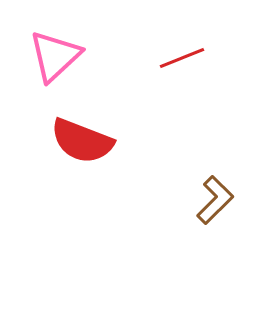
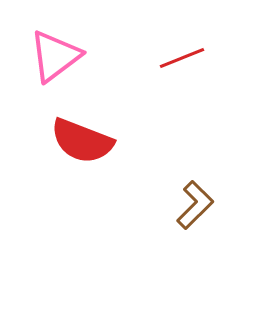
pink triangle: rotated 6 degrees clockwise
brown L-shape: moved 20 px left, 5 px down
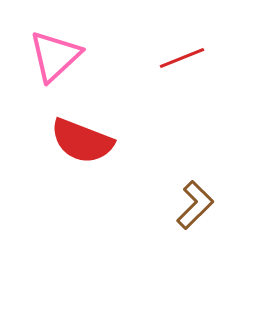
pink triangle: rotated 6 degrees counterclockwise
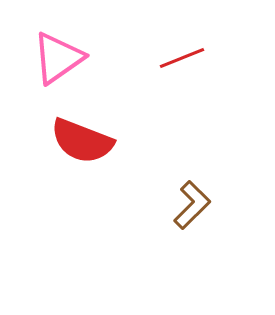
pink triangle: moved 3 px right, 2 px down; rotated 8 degrees clockwise
brown L-shape: moved 3 px left
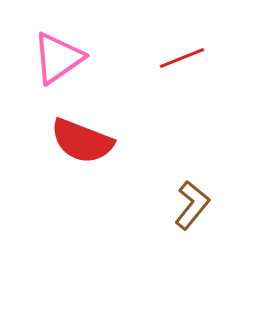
brown L-shape: rotated 6 degrees counterclockwise
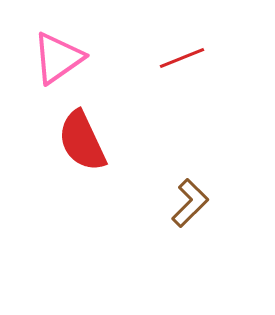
red semicircle: rotated 44 degrees clockwise
brown L-shape: moved 2 px left, 2 px up; rotated 6 degrees clockwise
